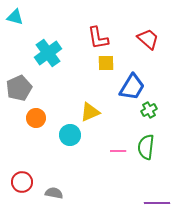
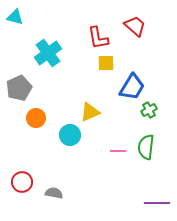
red trapezoid: moved 13 px left, 13 px up
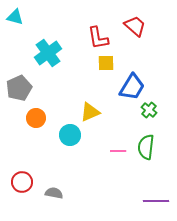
green cross: rotated 21 degrees counterclockwise
purple line: moved 1 px left, 2 px up
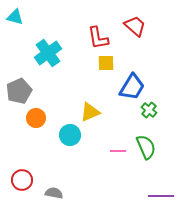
gray pentagon: moved 3 px down
green semicircle: rotated 150 degrees clockwise
red circle: moved 2 px up
purple line: moved 5 px right, 5 px up
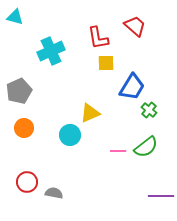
cyan cross: moved 3 px right, 2 px up; rotated 12 degrees clockwise
yellow triangle: moved 1 px down
orange circle: moved 12 px left, 10 px down
green semicircle: rotated 75 degrees clockwise
red circle: moved 5 px right, 2 px down
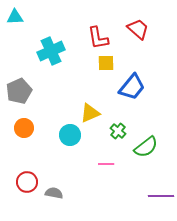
cyan triangle: rotated 18 degrees counterclockwise
red trapezoid: moved 3 px right, 3 px down
blue trapezoid: rotated 8 degrees clockwise
green cross: moved 31 px left, 21 px down
pink line: moved 12 px left, 13 px down
